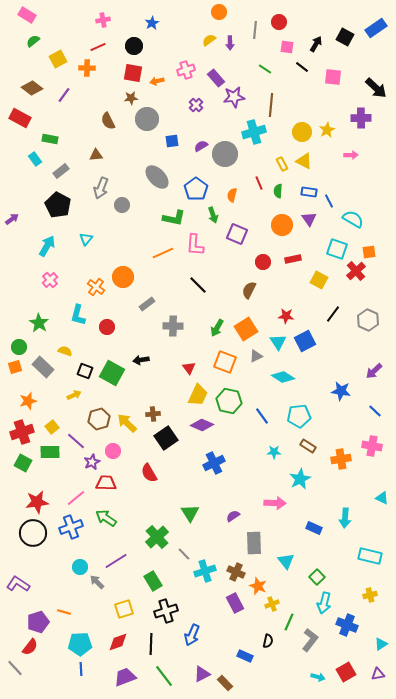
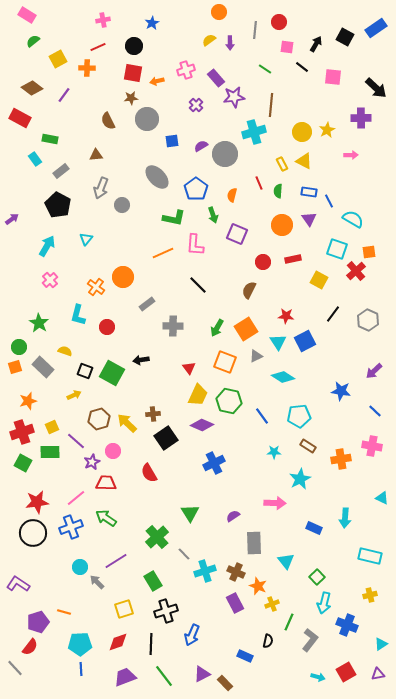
yellow square at (52, 427): rotated 16 degrees clockwise
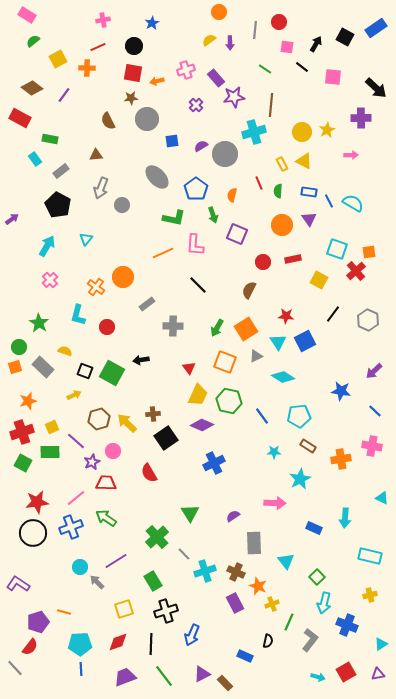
cyan semicircle at (353, 219): moved 16 px up
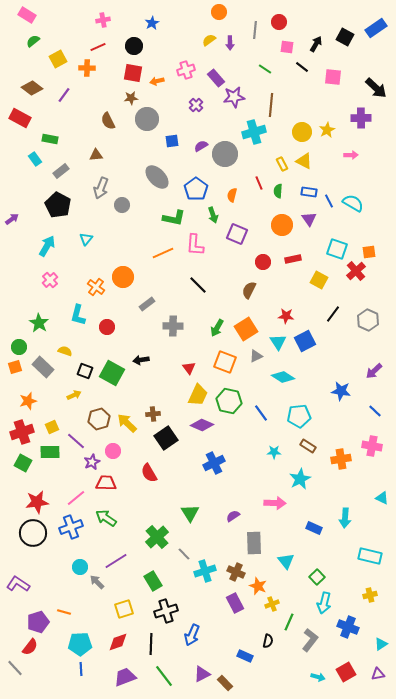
blue line at (262, 416): moved 1 px left, 3 px up
blue cross at (347, 625): moved 1 px right, 2 px down
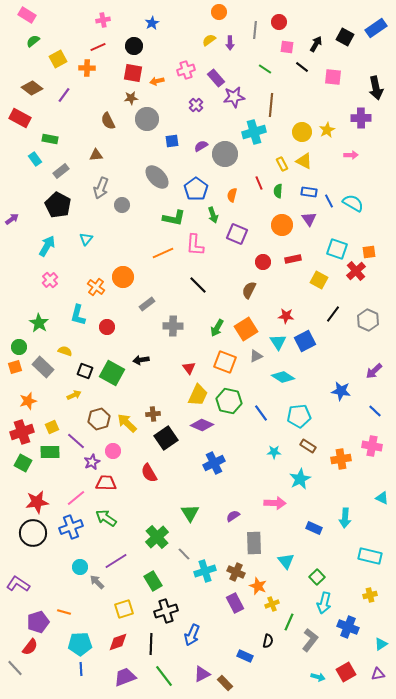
black arrow at (376, 88): rotated 35 degrees clockwise
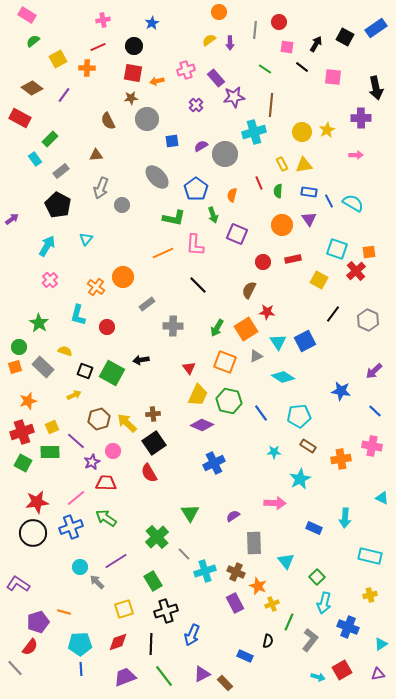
green rectangle at (50, 139): rotated 56 degrees counterclockwise
pink arrow at (351, 155): moved 5 px right
yellow triangle at (304, 161): moved 4 px down; rotated 36 degrees counterclockwise
red star at (286, 316): moved 19 px left, 4 px up
black square at (166, 438): moved 12 px left, 5 px down
red square at (346, 672): moved 4 px left, 2 px up
